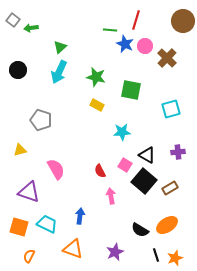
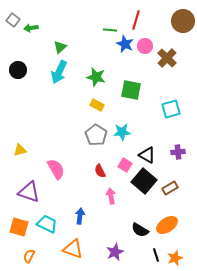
gray pentagon: moved 55 px right, 15 px down; rotated 15 degrees clockwise
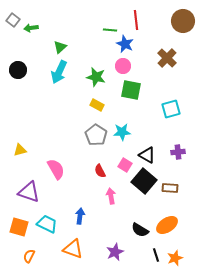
red line: rotated 24 degrees counterclockwise
pink circle: moved 22 px left, 20 px down
brown rectangle: rotated 35 degrees clockwise
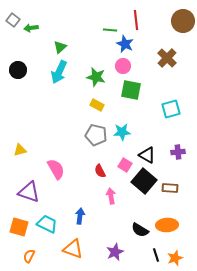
gray pentagon: rotated 20 degrees counterclockwise
orange ellipse: rotated 30 degrees clockwise
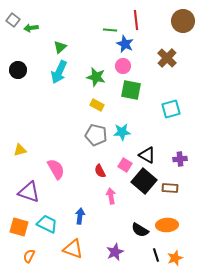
purple cross: moved 2 px right, 7 px down
